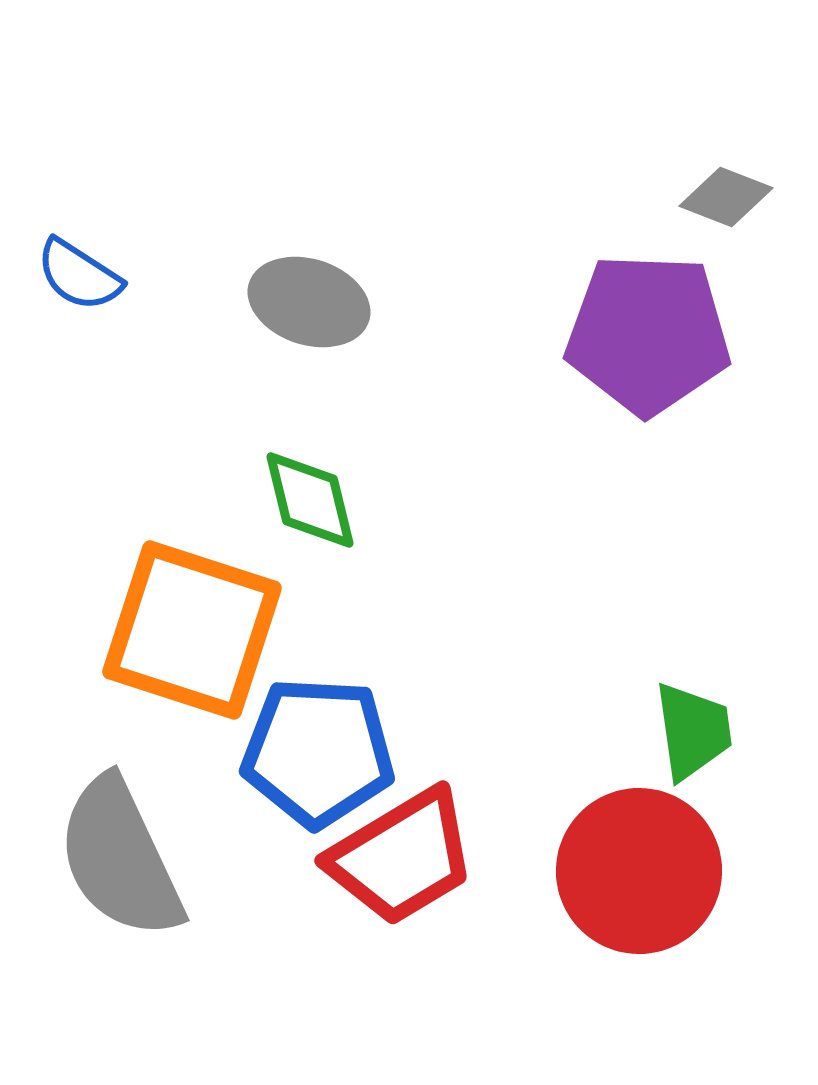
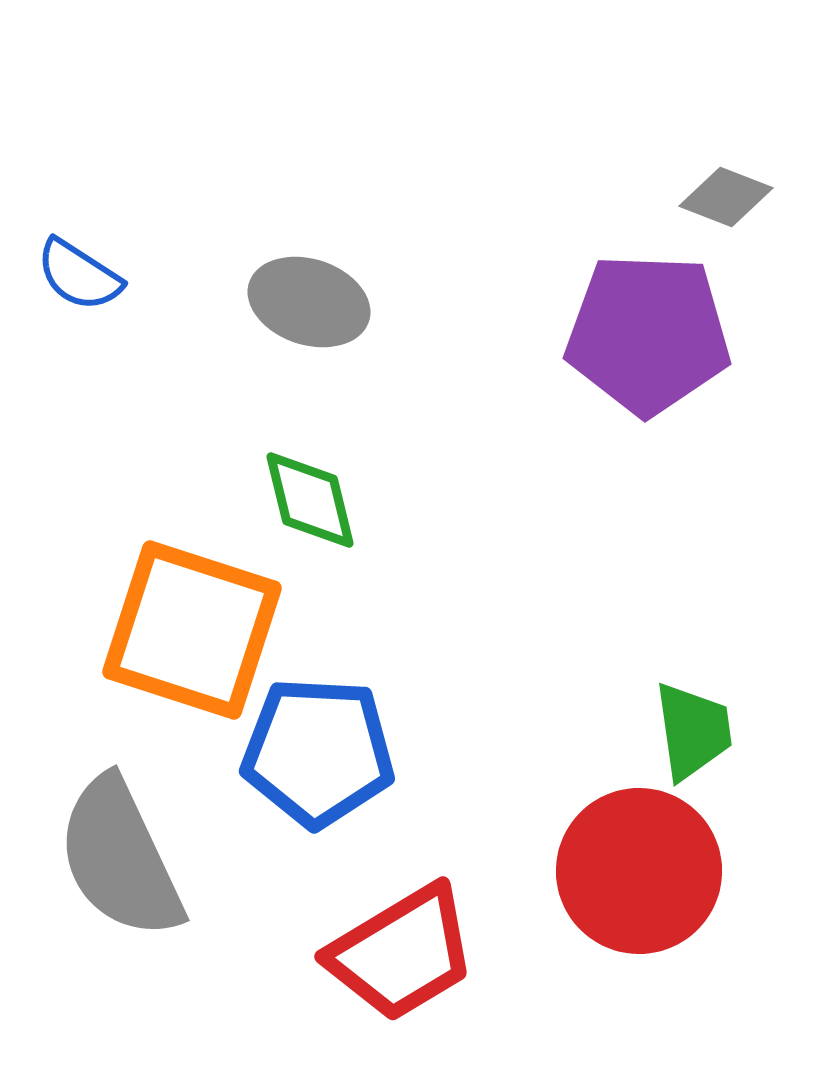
red trapezoid: moved 96 px down
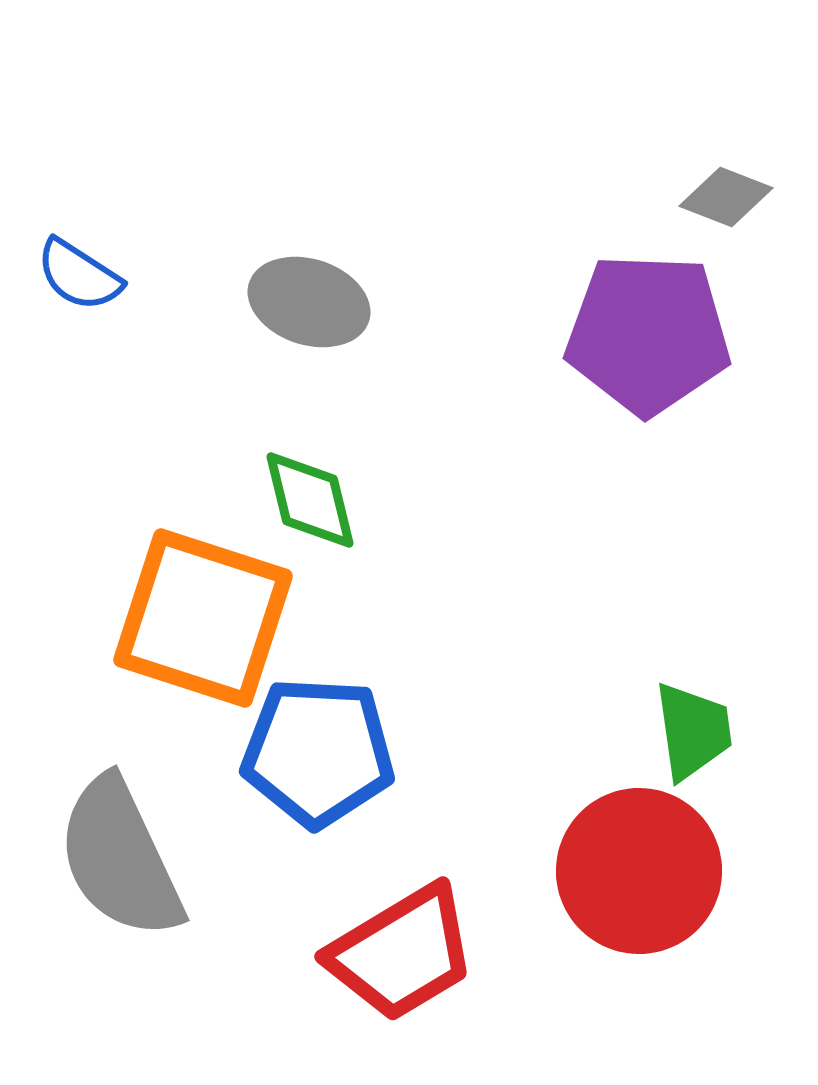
orange square: moved 11 px right, 12 px up
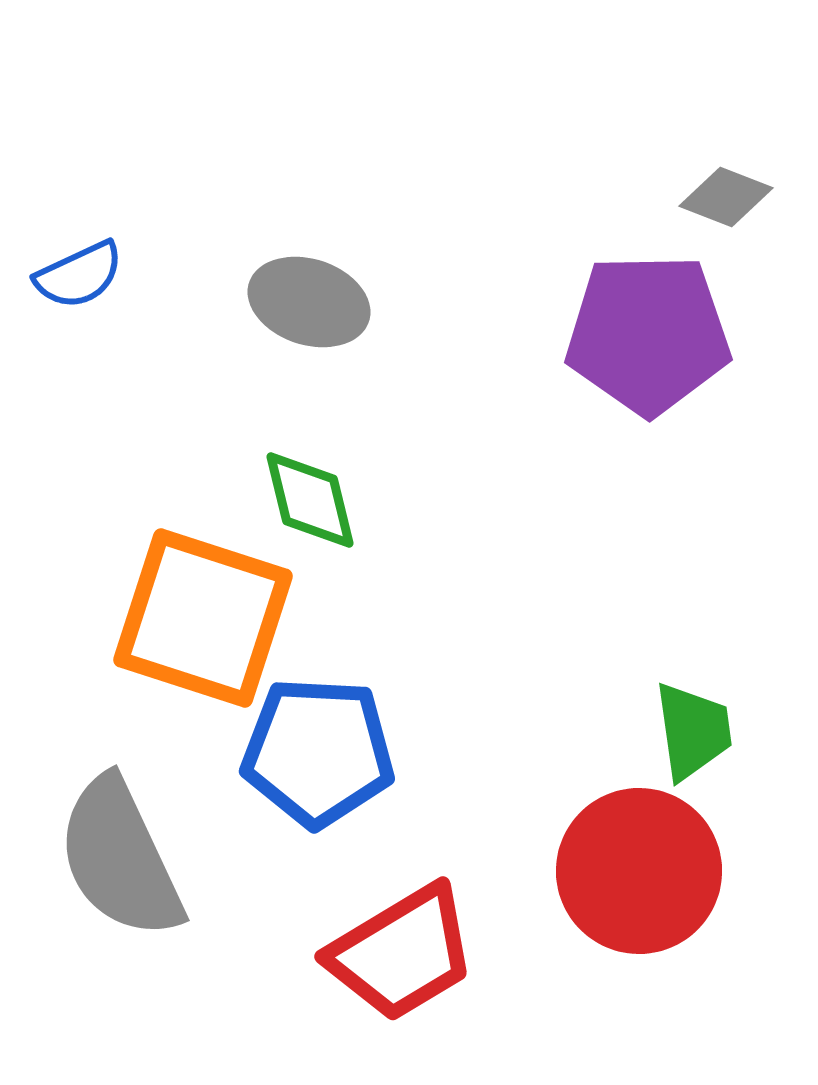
blue semicircle: rotated 58 degrees counterclockwise
purple pentagon: rotated 3 degrees counterclockwise
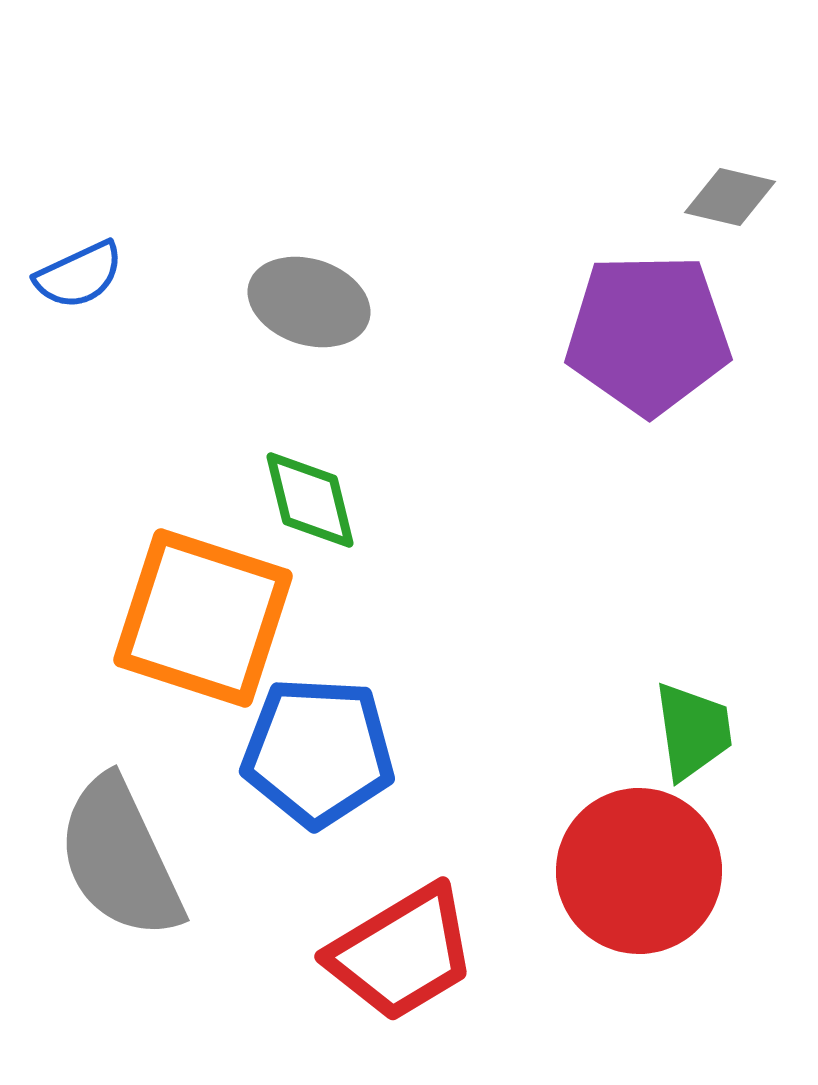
gray diamond: moved 4 px right; rotated 8 degrees counterclockwise
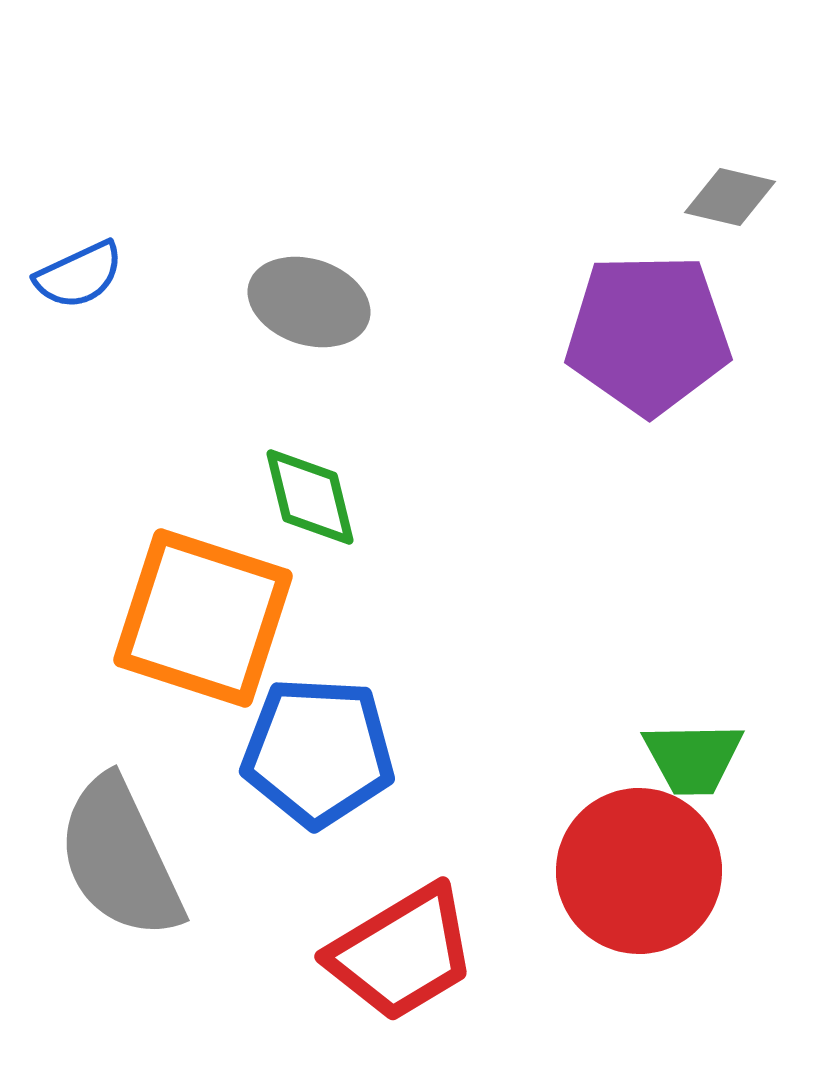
green diamond: moved 3 px up
green trapezoid: moved 27 px down; rotated 97 degrees clockwise
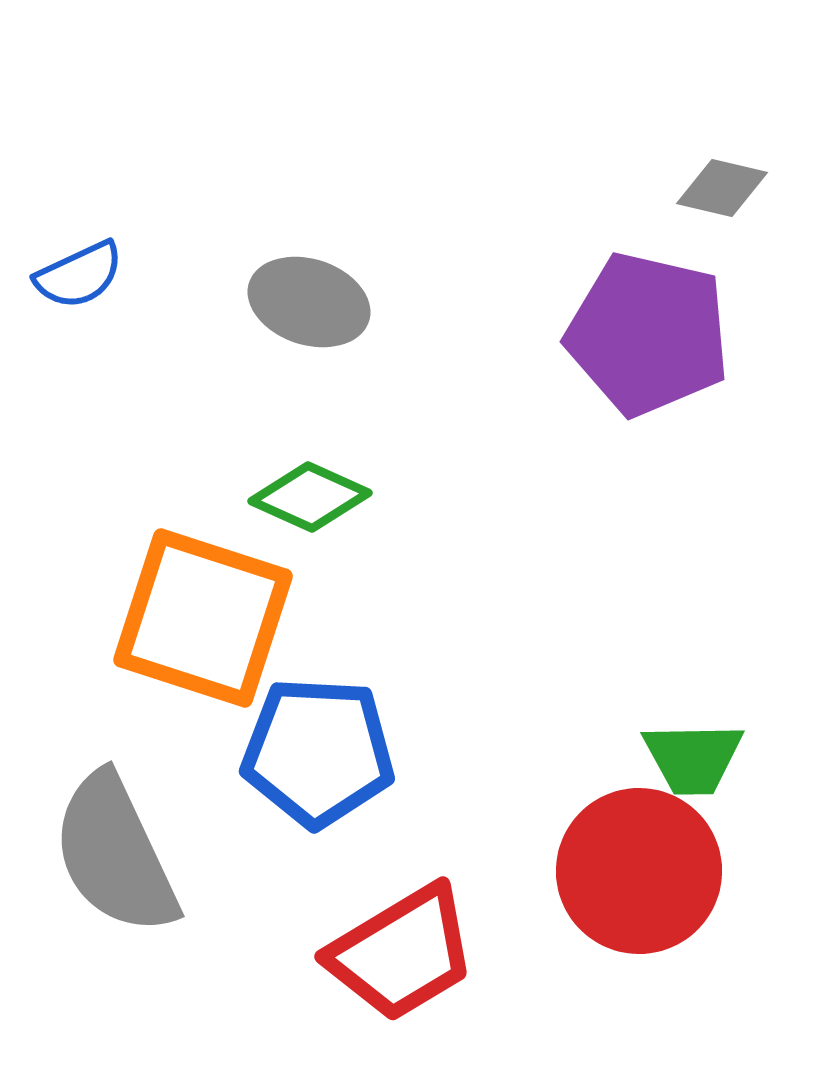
gray diamond: moved 8 px left, 9 px up
purple pentagon: rotated 14 degrees clockwise
green diamond: rotated 52 degrees counterclockwise
gray semicircle: moved 5 px left, 4 px up
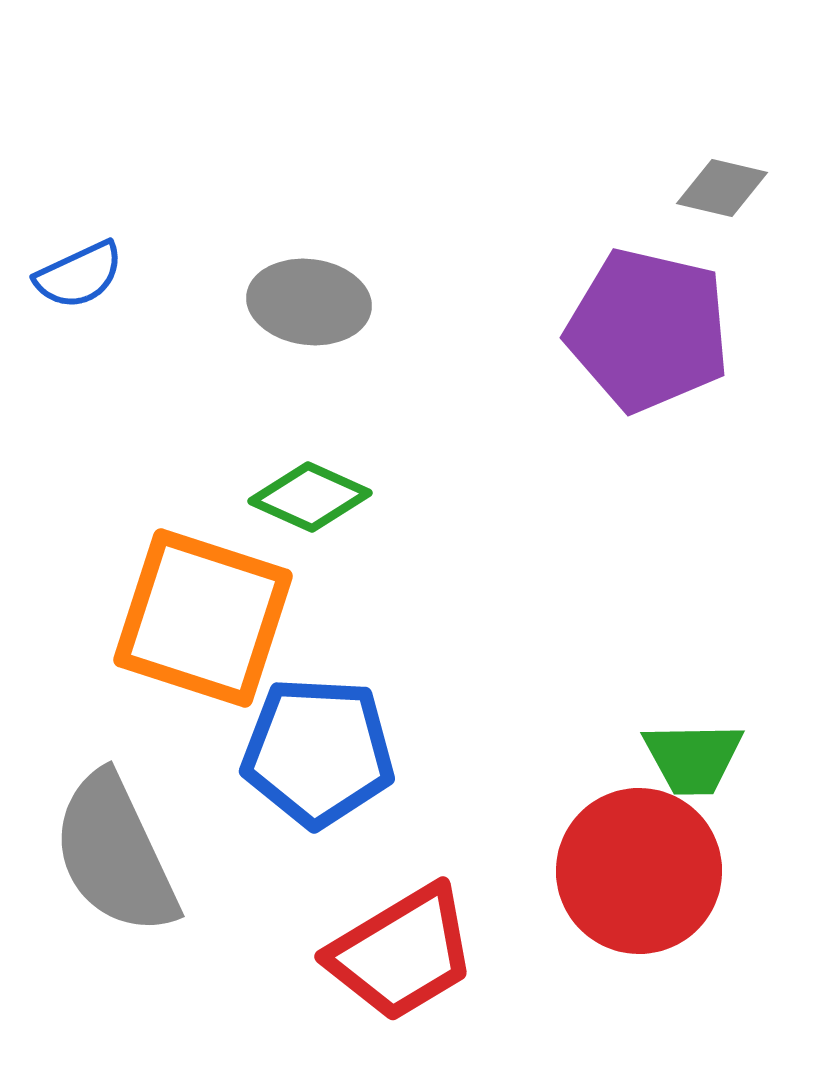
gray ellipse: rotated 11 degrees counterclockwise
purple pentagon: moved 4 px up
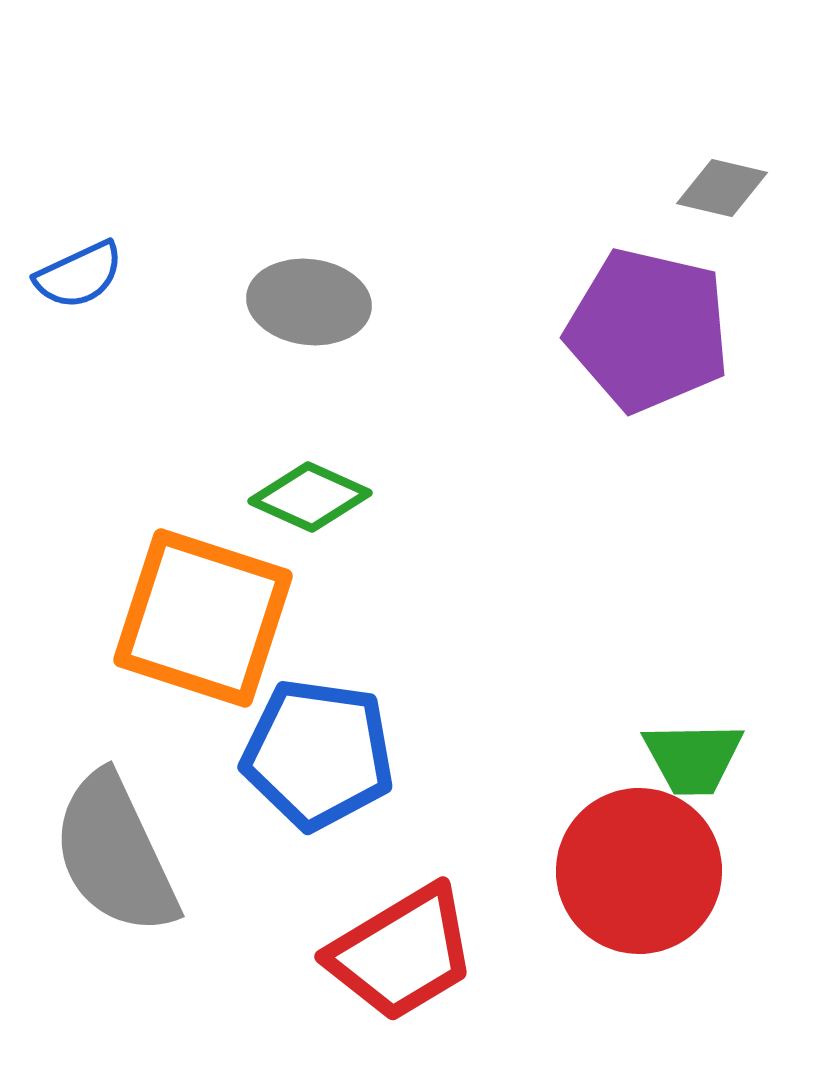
blue pentagon: moved 2 px down; rotated 5 degrees clockwise
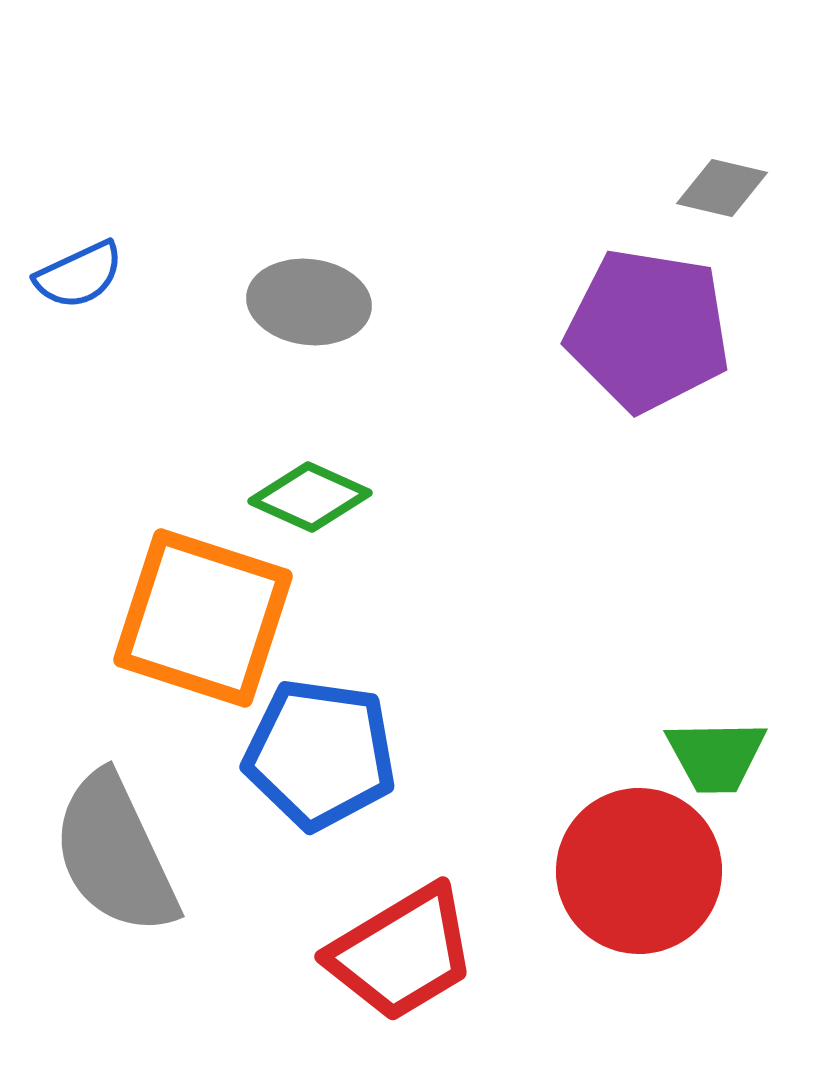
purple pentagon: rotated 4 degrees counterclockwise
blue pentagon: moved 2 px right
green trapezoid: moved 23 px right, 2 px up
